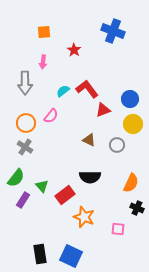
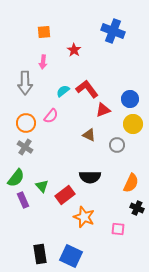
brown triangle: moved 5 px up
purple rectangle: rotated 56 degrees counterclockwise
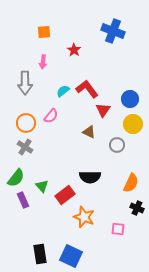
red triangle: rotated 35 degrees counterclockwise
brown triangle: moved 3 px up
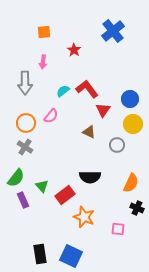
blue cross: rotated 30 degrees clockwise
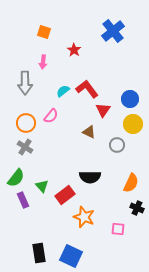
orange square: rotated 24 degrees clockwise
black rectangle: moved 1 px left, 1 px up
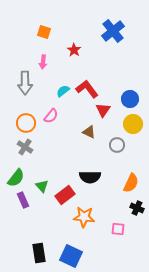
orange star: rotated 15 degrees counterclockwise
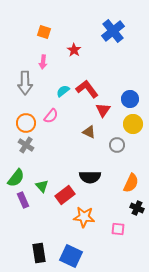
gray cross: moved 1 px right, 2 px up
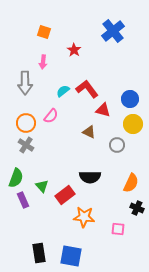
red triangle: rotated 49 degrees counterclockwise
green semicircle: rotated 18 degrees counterclockwise
blue square: rotated 15 degrees counterclockwise
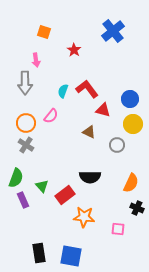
pink arrow: moved 7 px left, 2 px up; rotated 16 degrees counterclockwise
cyan semicircle: rotated 32 degrees counterclockwise
